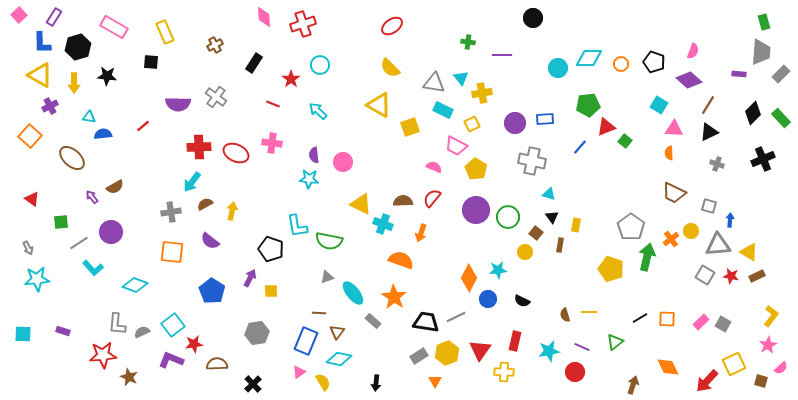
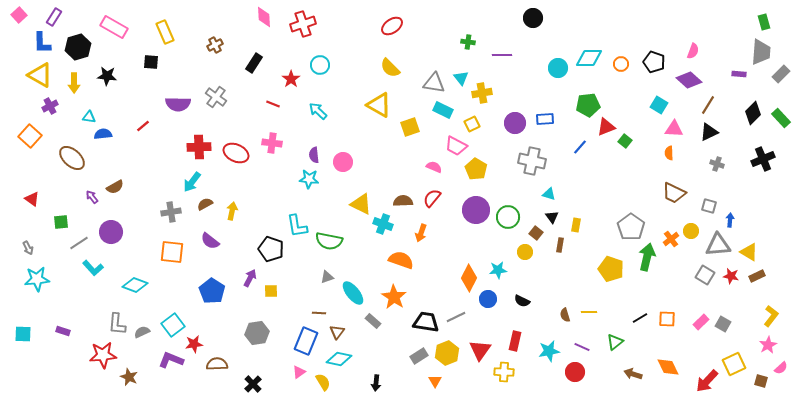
brown arrow at (633, 385): moved 11 px up; rotated 90 degrees counterclockwise
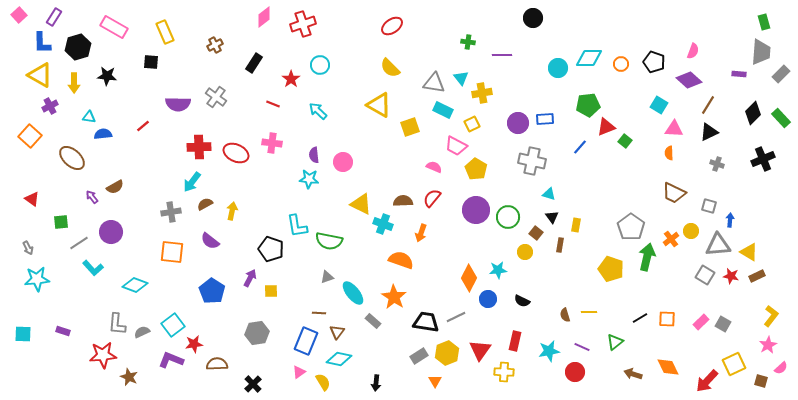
pink diamond at (264, 17): rotated 55 degrees clockwise
purple circle at (515, 123): moved 3 px right
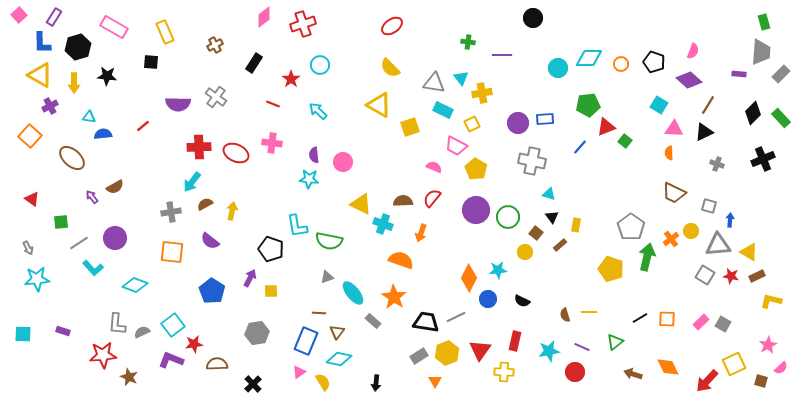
black triangle at (709, 132): moved 5 px left
purple circle at (111, 232): moved 4 px right, 6 px down
brown rectangle at (560, 245): rotated 40 degrees clockwise
yellow L-shape at (771, 316): moved 15 px up; rotated 115 degrees counterclockwise
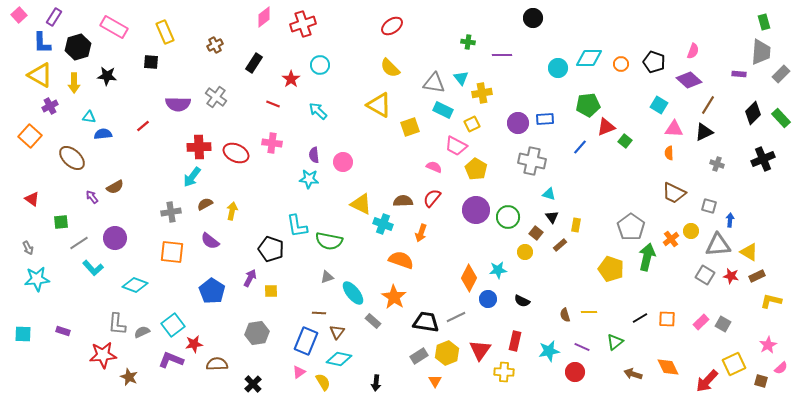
cyan arrow at (192, 182): moved 5 px up
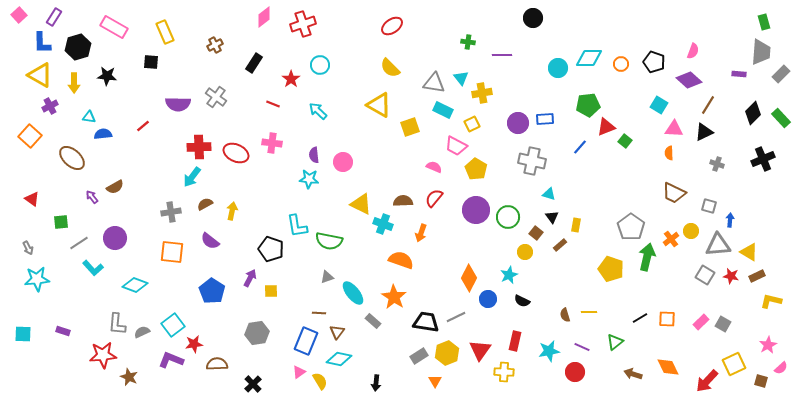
red semicircle at (432, 198): moved 2 px right
cyan star at (498, 270): moved 11 px right, 5 px down; rotated 18 degrees counterclockwise
yellow semicircle at (323, 382): moved 3 px left, 1 px up
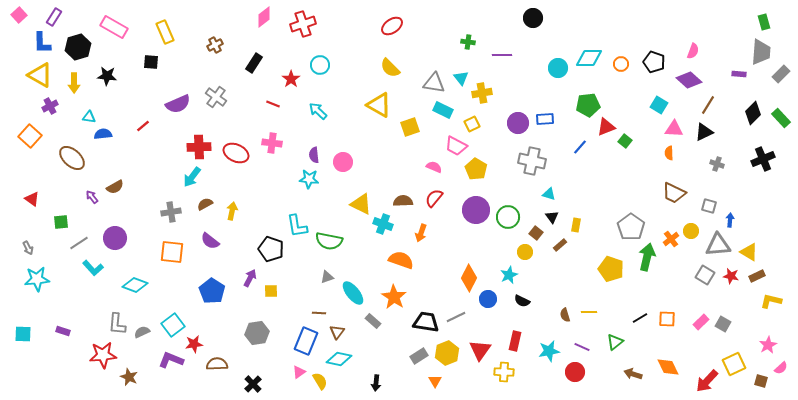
purple semicircle at (178, 104): rotated 25 degrees counterclockwise
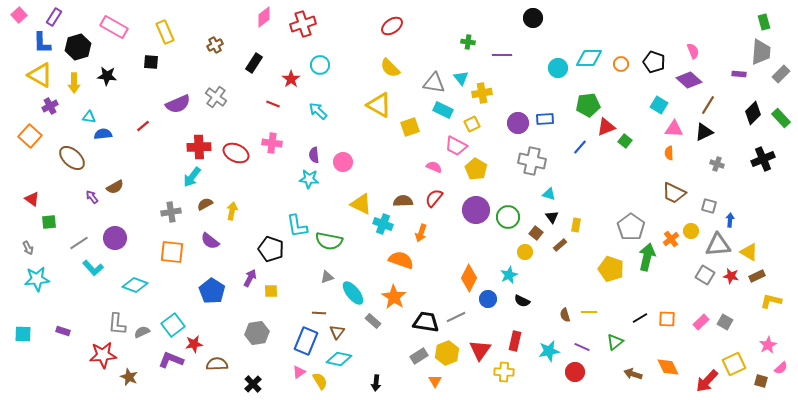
pink semicircle at (693, 51): rotated 42 degrees counterclockwise
green square at (61, 222): moved 12 px left
gray square at (723, 324): moved 2 px right, 2 px up
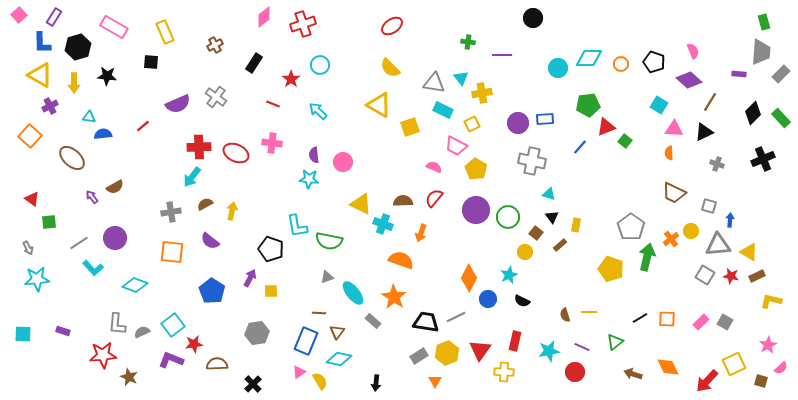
brown line at (708, 105): moved 2 px right, 3 px up
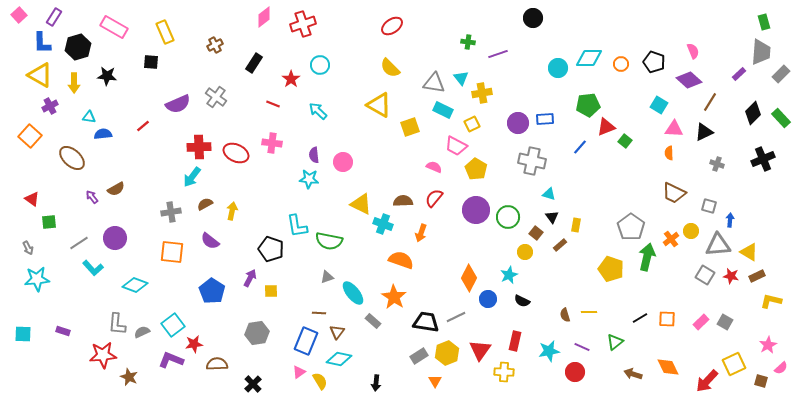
purple line at (502, 55): moved 4 px left, 1 px up; rotated 18 degrees counterclockwise
purple rectangle at (739, 74): rotated 48 degrees counterclockwise
brown semicircle at (115, 187): moved 1 px right, 2 px down
